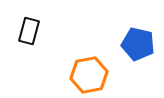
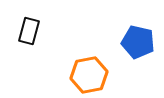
blue pentagon: moved 2 px up
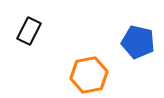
black rectangle: rotated 12 degrees clockwise
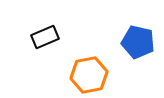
black rectangle: moved 16 px right, 6 px down; rotated 40 degrees clockwise
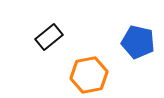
black rectangle: moved 4 px right; rotated 16 degrees counterclockwise
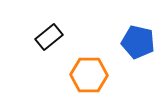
orange hexagon: rotated 12 degrees clockwise
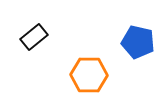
black rectangle: moved 15 px left
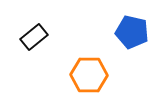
blue pentagon: moved 6 px left, 10 px up
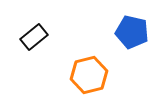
orange hexagon: rotated 15 degrees counterclockwise
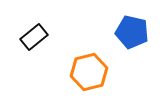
orange hexagon: moved 3 px up
